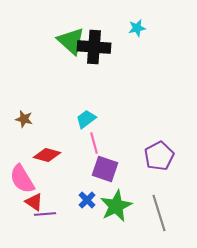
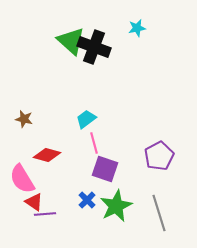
black cross: rotated 16 degrees clockwise
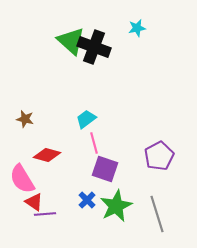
brown star: moved 1 px right
gray line: moved 2 px left, 1 px down
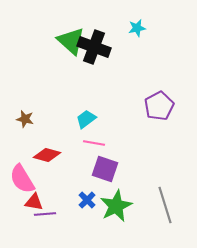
pink line: rotated 65 degrees counterclockwise
purple pentagon: moved 50 px up
red triangle: rotated 24 degrees counterclockwise
gray line: moved 8 px right, 9 px up
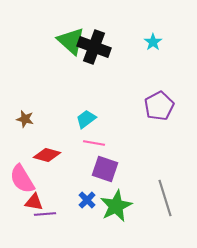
cyan star: moved 16 px right, 14 px down; rotated 24 degrees counterclockwise
gray line: moved 7 px up
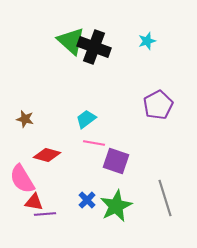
cyan star: moved 6 px left, 1 px up; rotated 18 degrees clockwise
purple pentagon: moved 1 px left, 1 px up
purple square: moved 11 px right, 8 px up
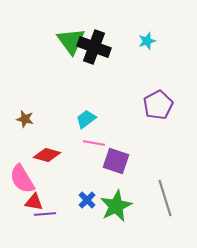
green triangle: rotated 12 degrees clockwise
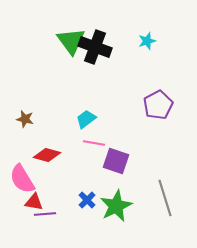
black cross: moved 1 px right
